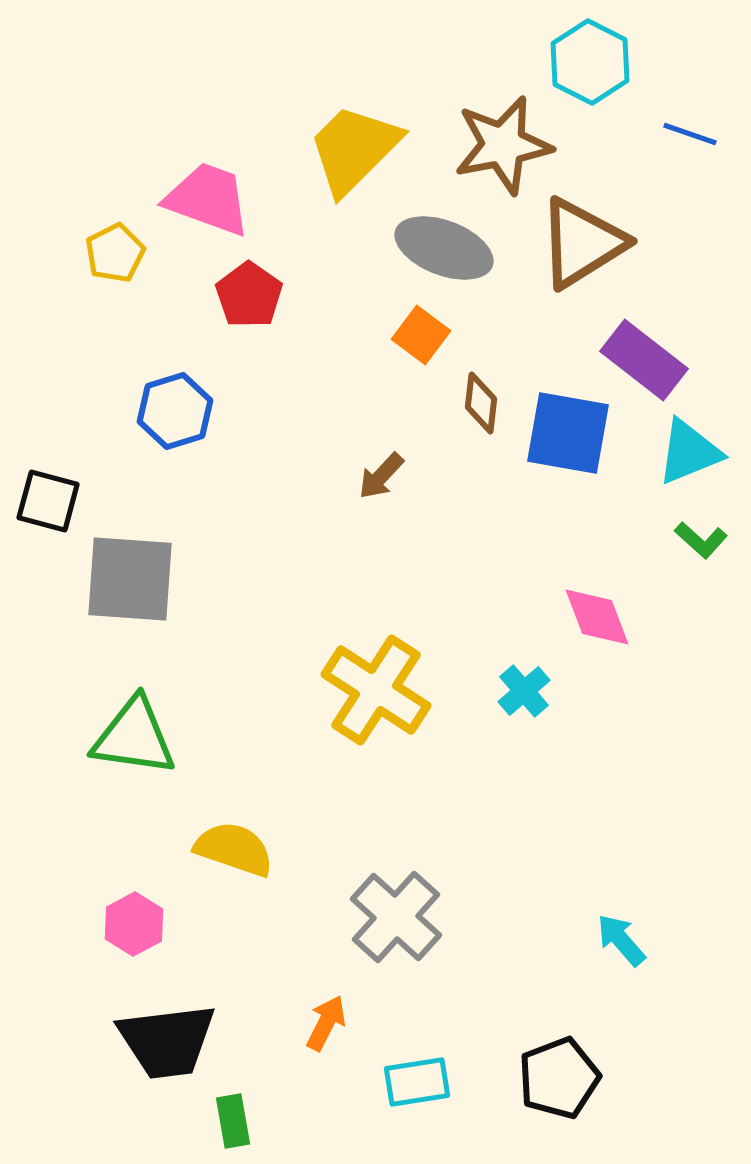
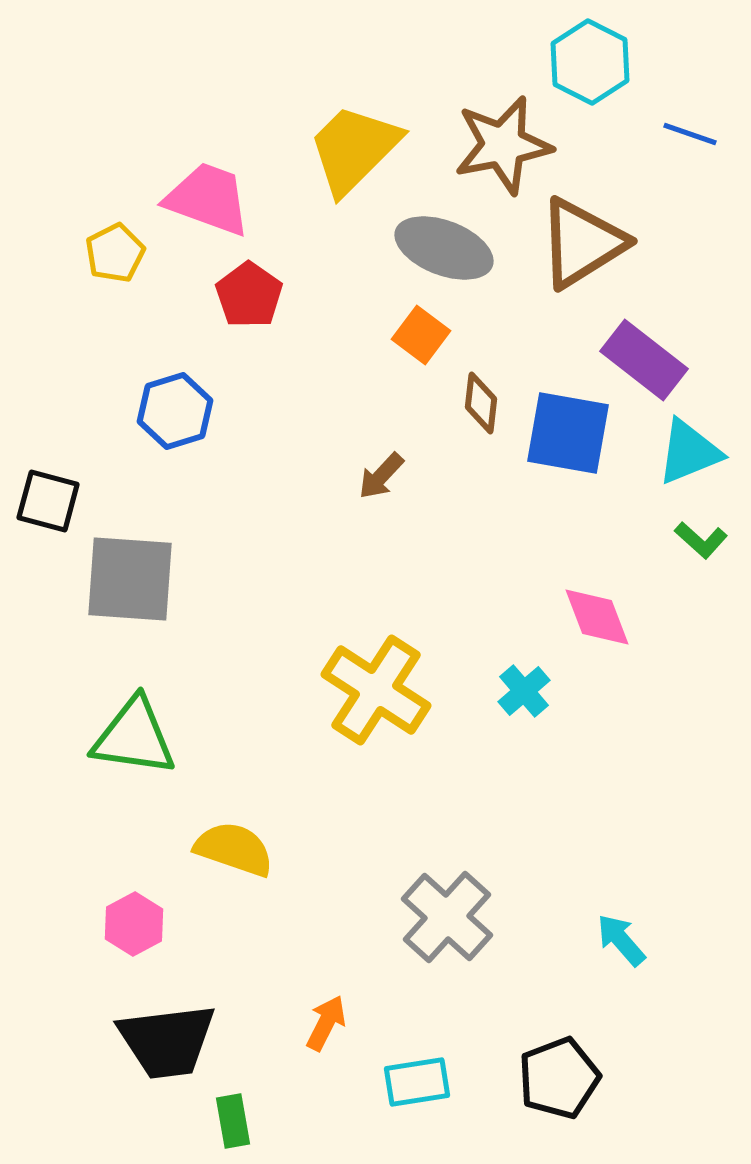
gray cross: moved 51 px right
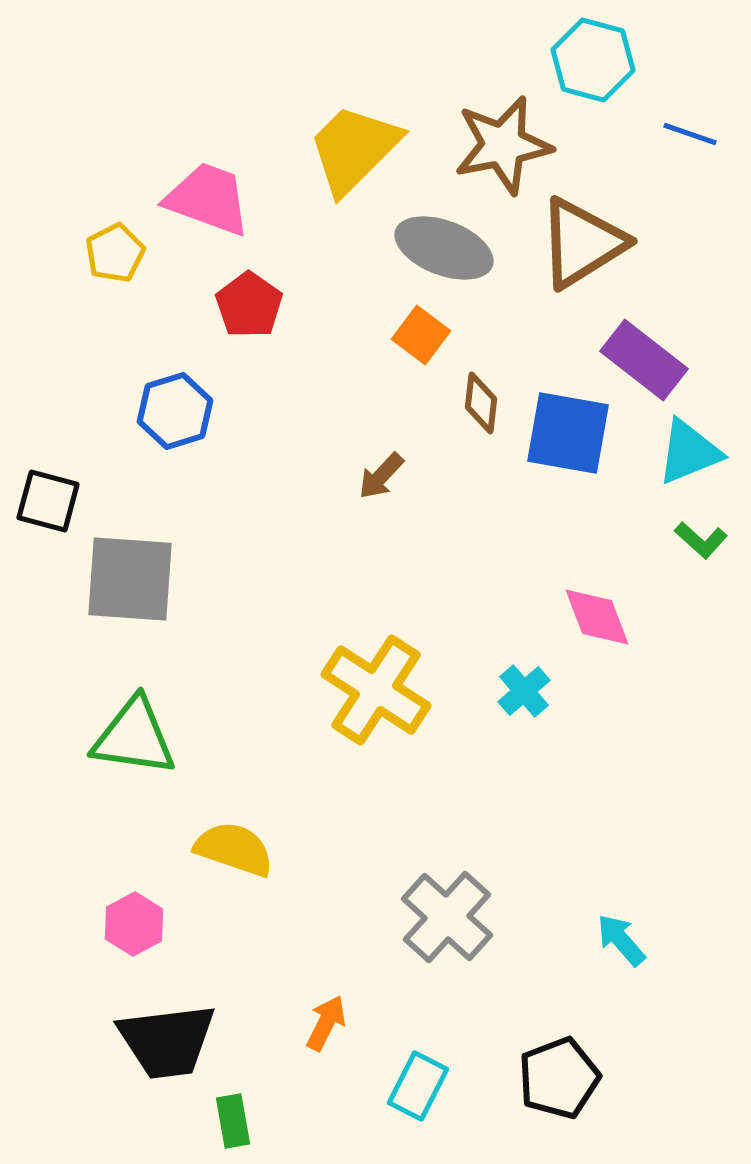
cyan hexagon: moved 3 px right, 2 px up; rotated 12 degrees counterclockwise
red pentagon: moved 10 px down
cyan rectangle: moved 1 px right, 4 px down; rotated 54 degrees counterclockwise
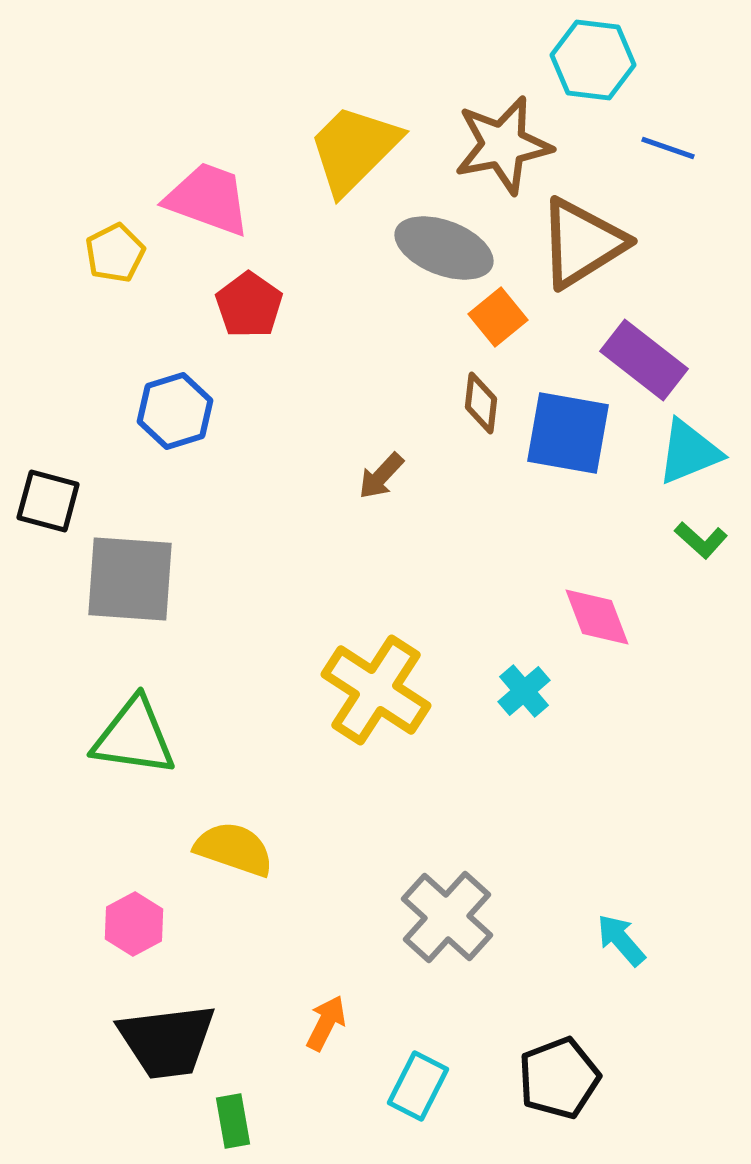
cyan hexagon: rotated 8 degrees counterclockwise
blue line: moved 22 px left, 14 px down
orange square: moved 77 px right, 18 px up; rotated 14 degrees clockwise
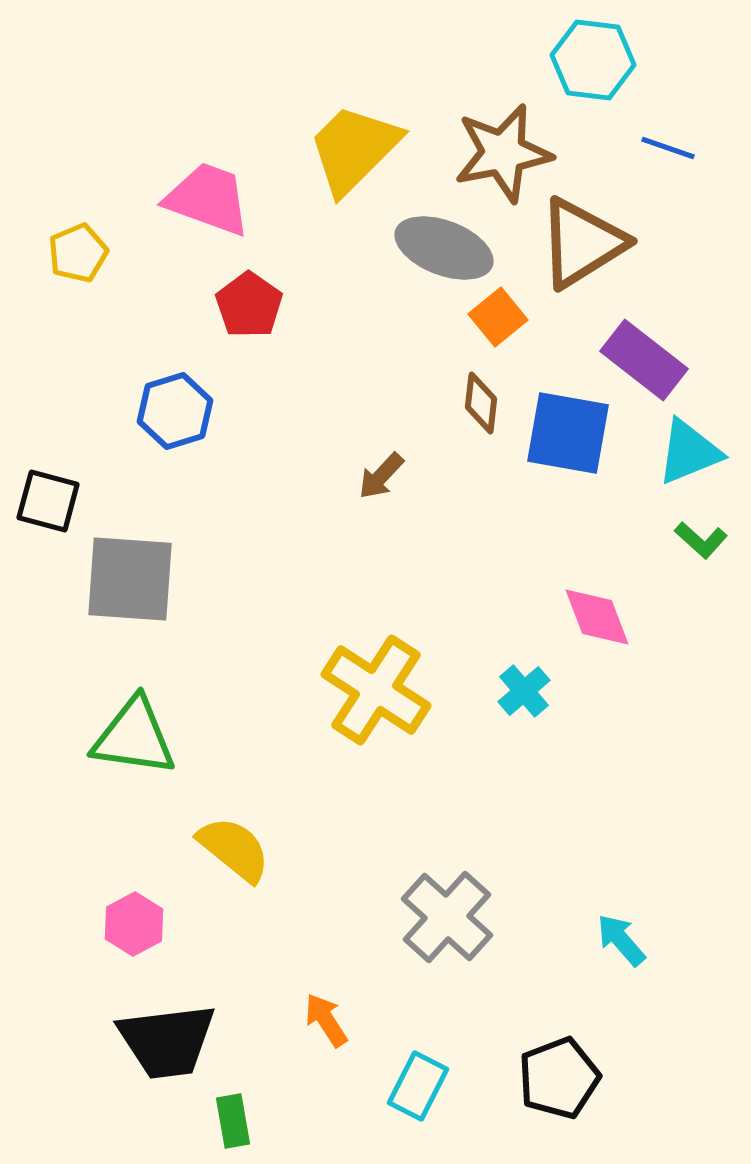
brown star: moved 8 px down
yellow pentagon: moved 37 px left; rotated 4 degrees clockwise
yellow semicircle: rotated 20 degrees clockwise
orange arrow: moved 3 px up; rotated 60 degrees counterclockwise
